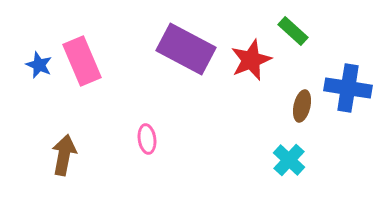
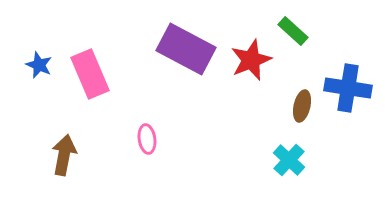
pink rectangle: moved 8 px right, 13 px down
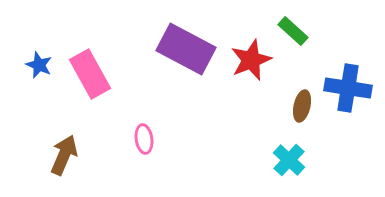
pink rectangle: rotated 6 degrees counterclockwise
pink ellipse: moved 3 px left
brown arrow: rotated 12 degrees clockwise
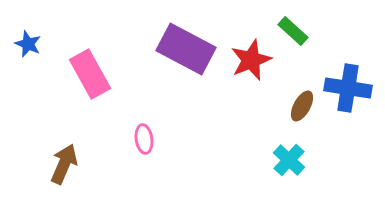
blue star: moved 11 px left, 21 px up
brown ellipse: rotated 16 degrees clockwise
brown arrow: moved 9 px down
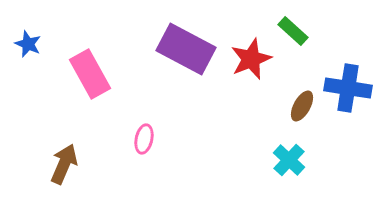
red star: moved 1 px up
pink ellipse: rotated 20 degrees clockwise
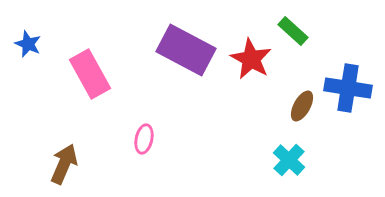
purple rectangle: moved 1 px down
red star: rotated 21 degrees counterclockwise
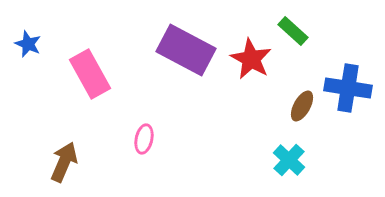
brown arrow: moved 2 px up
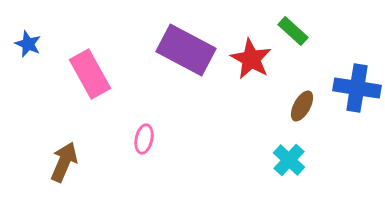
blue cross: moved 9 px right
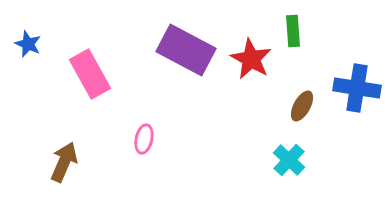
green rectangle: rotated 44 degrees clockwise
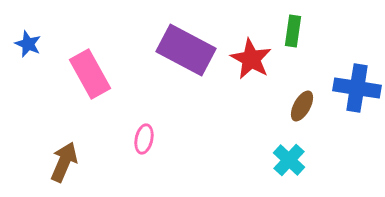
green rectangle: rotated 12 degrees clockwise
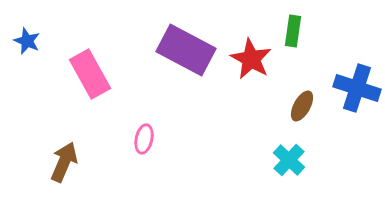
blue star: moved 1 px left, 3 px up
blue cross: rotated 9 degrees clockwise
